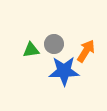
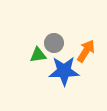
gray circle: moved 1 px up
green triangle: moved 7 px right, 5 px down
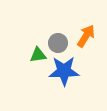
gray circle: moved 4 px right
orange arrow: moved 15 px up
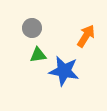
gray circle: moved 26 px left, 15 px up
blue star: rotated 12 degrees clockwise
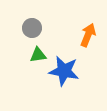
orange arrow: moved 2 px right, 1 px up; rotated 10 degrees counterclockwise
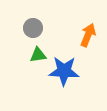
gray circle: moved 1 px right
blue star: rotated 8 degrees counterclockwise
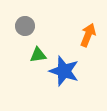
gray circle: moved 8 px left, 2 px up
blue star: rotated 16 degrees clockwise
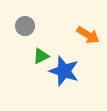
orange arrow: rotated 100 degrees clockwise
green triangle: moved 3 px right, 1 px down; rotated 18 degrees counterclockwise
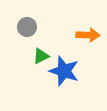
gray circle: moved 2 px right, 1 px down
orange arrow: rotated 30 degrees counterclockwise
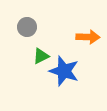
orange arrow: moved 2 px down
